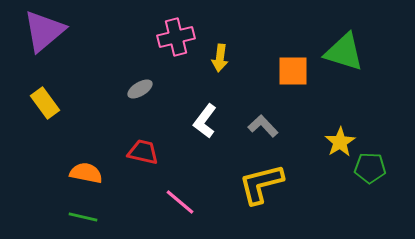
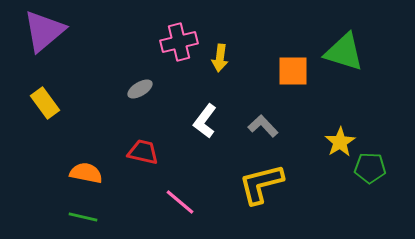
pink cross: moved 3 px right, 5 px down
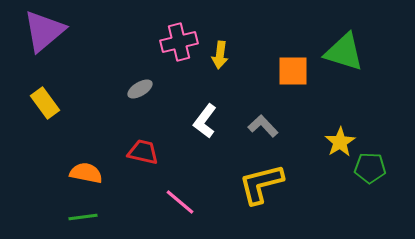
yellow arrow: moved 3 px up
green line: rotated 20 degrees counterclockwise
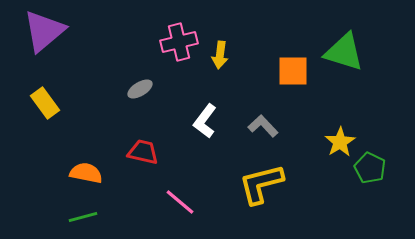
green pentagon: rotated 24 degrees clockwise
green line: rotated 8 degrees counterclockwise
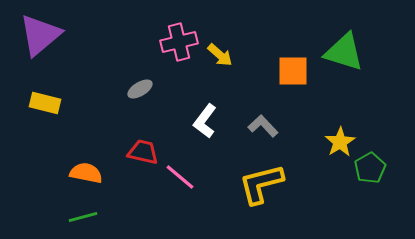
purple triangle: moved 4 px left, 4 px down
yellow arrow: rotated 56 degrees counterclockwise
yellow rectangle: rotated 40 degrees counterclockwise
green pentagon: rotated 16 degrees clockwise
pink line: moved 25 px up
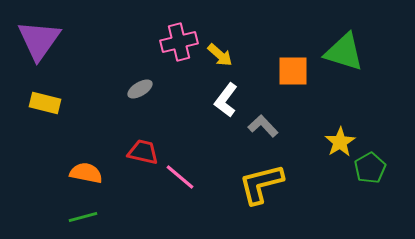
purple triangle: moved 1 px left, 5 px down; rotated 15 degrees counterclockwise
white L-shape: moved 21 px right, 21 px up
